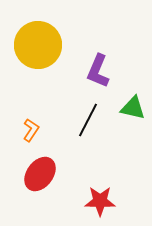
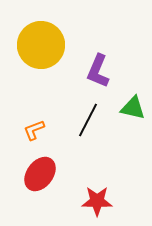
yellow circle: moved 3 px right
orange L-shape: moved 3 px right; rotated 145 degrees counterclockwise
red star: moved 3 px left
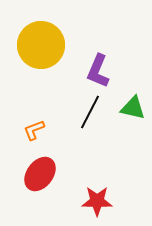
black line: moved 2 px right, 8 px up
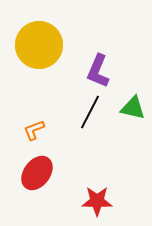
yellow circle: moved 2 px left
red ellipse: moved 3 px left, 1 px up
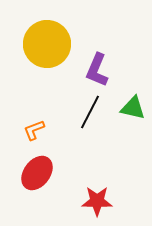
yellow circle: moved 8 px right, 1 px up
purple L-shape: moved 1 px left, 1 px up
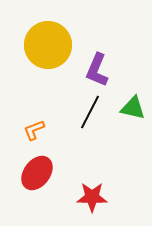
yellow circle: moved 1 px right, 1 px down
red star: moved 5 px left, 4 px up
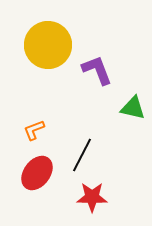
purple L-shape: rotated 136 degrees clockwise
black line: moved 8 px left, 43 px down
